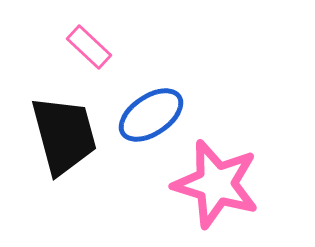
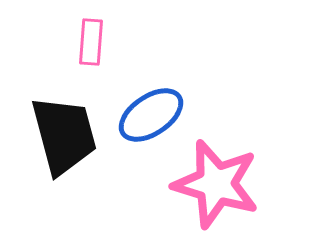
pink rectangle: moved 2 px right, 5 px up; rotated 51 degrees clockwise
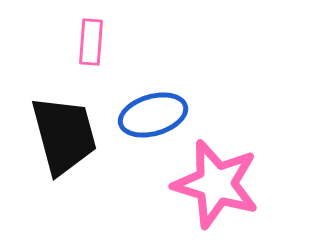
blue ellipse: moved 2 px right; rotated 18 degrees clockwise
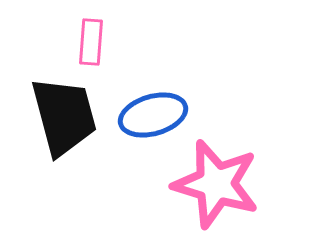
black trapezoid: moved 19 px up
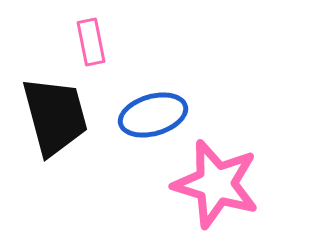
pink rectangle: rotated 15 degrees counterclockwise
black trapezoid: moved 9 px left
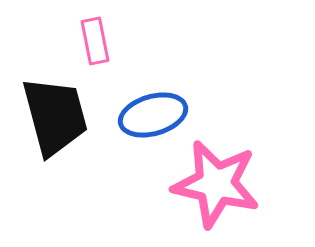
pink rectangle: moved 4 px right, 1 px up
pink star: rotated 4 degrees counterclockwise
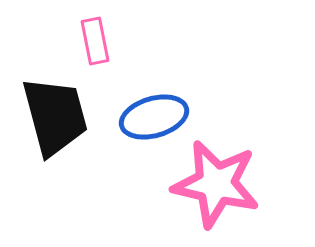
blue ellipse: moved 1 px right, 2 px down
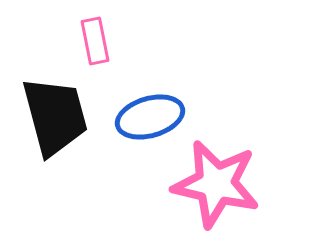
blue ellipse: moved 4 px left
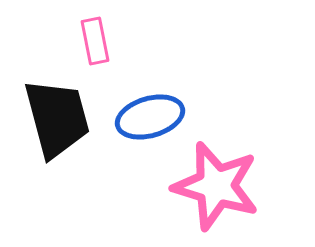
black trapezoid: moved 2 px right, 2 px down
pink star: moved 2 px down; rotated 4 degrees clockwise
